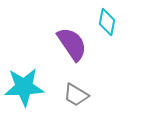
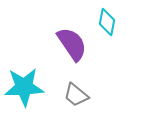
gray trapezoid: rotated 8 degrees clockwise
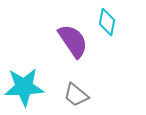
purple semicircle: moved 1 px right, 3 px up
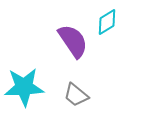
cyan diamond: rotated 48 degrees clockwise
